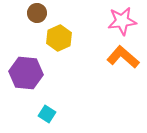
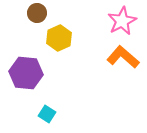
pink star: rotated 20 degrees counterclockwise
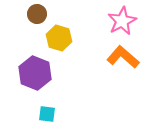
brown circle: moved 1 px down
yellow hexagon: rotated 20 degrees counterclockwise
purple hexagon: moved 9 px right; rotated 16 degrees clockwise
cyan square: rotated 24 degrees counterclockwise
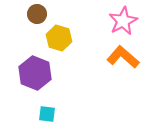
pink star: moved 1 px right
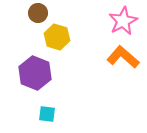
brown circle: moved 1 px right, 1 px up
yellow hexagon: moved 2 px left, 1 px up
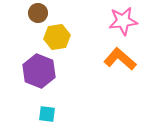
pink star: rotated 20 degrees clockwise
yellow hexagon: rotated 25 degrees counterclockwise
orange L-shape: moved 3 px left, 2 px down
purple hexagon: moved 4 px right, 2 px up
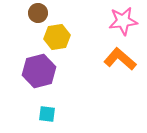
purple hexagon: rotated 24 degrees clockwise
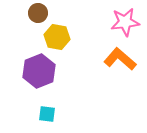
pink star: moved 2 px right, 1 px down
yellow hexagon: rotated 20 degrees clockwise
purple hexagon: rotated 8 degrees counterclockwise
